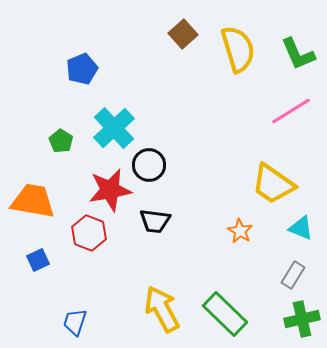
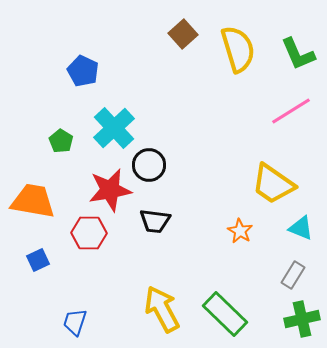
blue pentagon: moved 1 px right, 2 px down; rotated 24 degrees counterclockwise
red hexagon: rotated 20 degrees counterclockwise
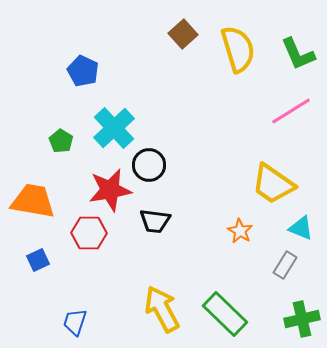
gray rectangle: moved 8 px left, 10 px up
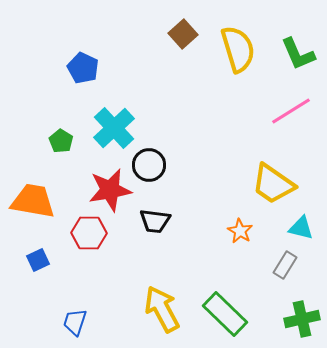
blue pentagon: moved 3 px up
cyan triangle: rotated 8 degrees counterclockwise
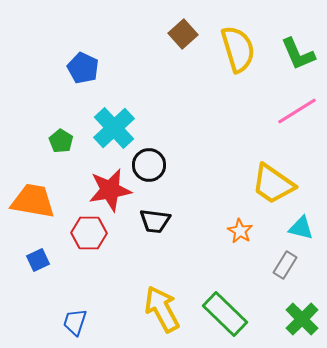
pink line: moved 6 px right
green cross: rotated 32 degrees counterclockwise
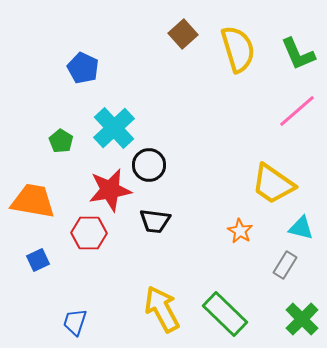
pink line: rotated 9 degrees counterclockwise
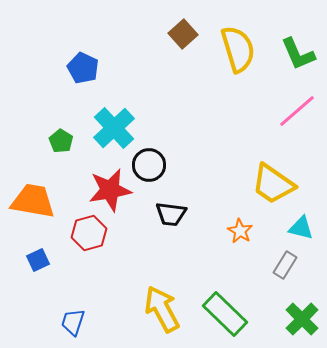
black trapezoid: moved 16 px right, 7 px up
red hexagon: rotated 16 degrees counterclockwise
blue trapezoid: moved 2 px left
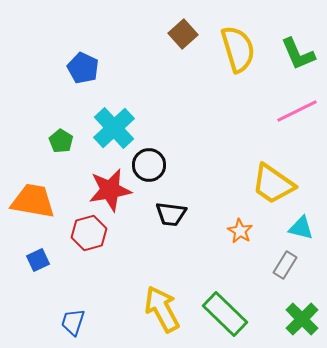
pink line: rotated 15 degrees clockwise
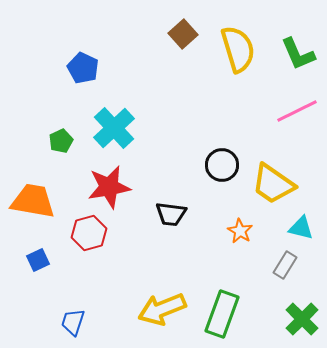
green pentagon: rotated 15 degrees clockwise
black circle: moved 73 px right
red star: moved 1 px left, 3 px up
yellow arrow: rotated 84 degrees counterclockwise
green rectangle: moved 3 px left; rotated 66 degrees clockwise
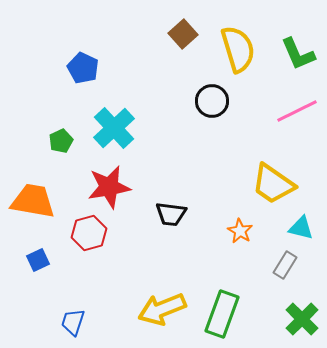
black circle: moved 10 px left, 64 px up
